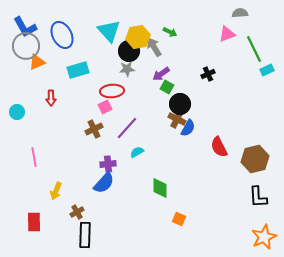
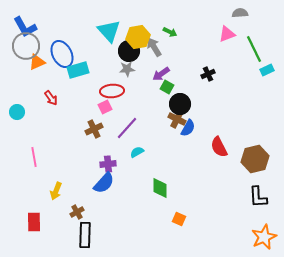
blue ellipse at (62, 35): moved 19 px down
red arrow at (51, 98): rotated 35 degrees counterclockwise
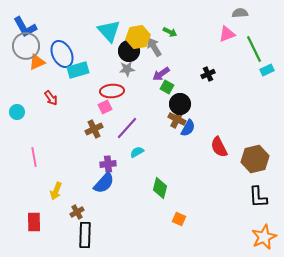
green diamond at (160, 188): rotated 15 degrees clockwise
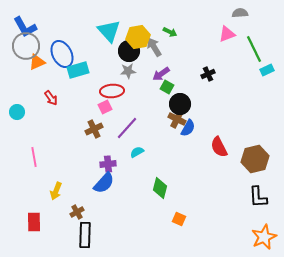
gray star at (127, 69): moved 1 px right, 2 px down
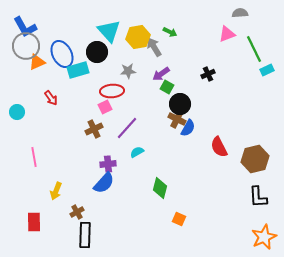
black circle at (129, 51): moved 32 px left, 1 px down
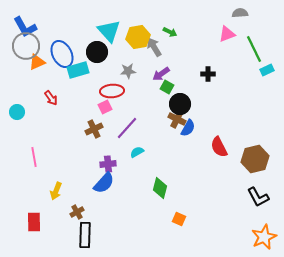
black cross at (208, 74): rotated 24 degrees clockwise
black L-shape at (258, 197): rotated 25 degrees counterclockwise
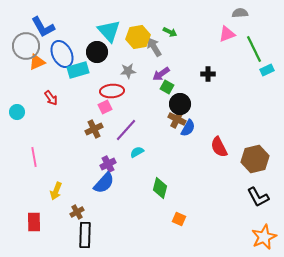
blue L-shape at (25, 27): moved 18 px right
purple line at (127, 128): moved 1 px left, 2 px down
purple cross at (108, 164): rotated 21 degrees counterclockwise
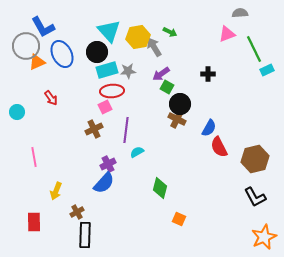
cyan rectangle at (78, 70): moved 29 px right
blue semicircle at (188, 128): moved 21 px right
purple line at (126, 130): rotated 35 degrees counterclockwise
black L-shape at (258, 197): moved 3 px left
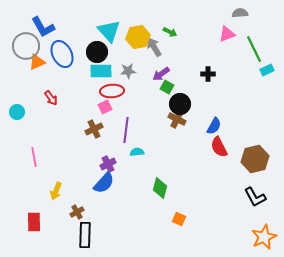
cyan rectangle at (107, 70): moved 6 px left, 1 px down; rotated 15 degrees clockwise
blue semicircle at (209, 128): moved 5 px right, 2 px up
cyan semicircle at (137, 152): rotated 24 degrees clockwise
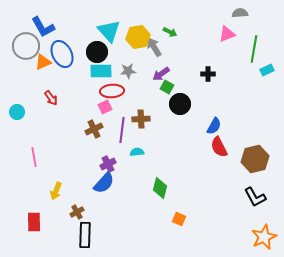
green line at (254, 49): rotated 36 degrees clockwise
orange triangle at (37, 62): moved 6 px right
brown cross at (177, 119): moved 36 px left; rotated 30 degrees counterclockwise
purple line at (126, 130): moved 4 px left
